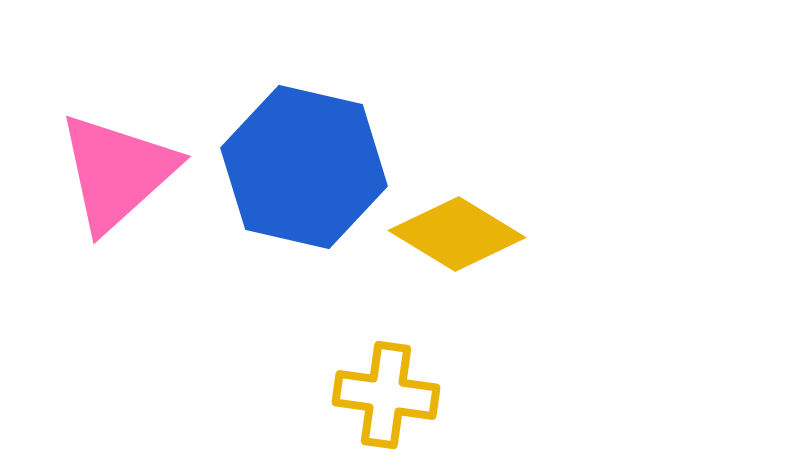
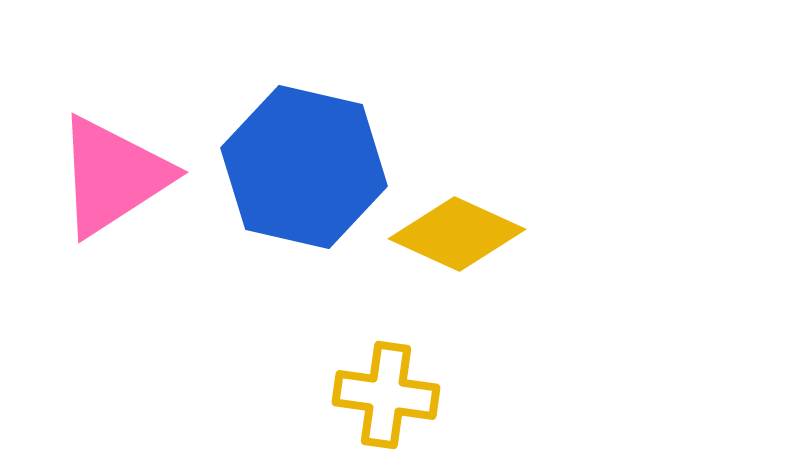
pink triangle: moved 4 px left, 4 px down; rotated 9 degrees clockwise
yellow diamond: rotated 7 degrees counterclockwise
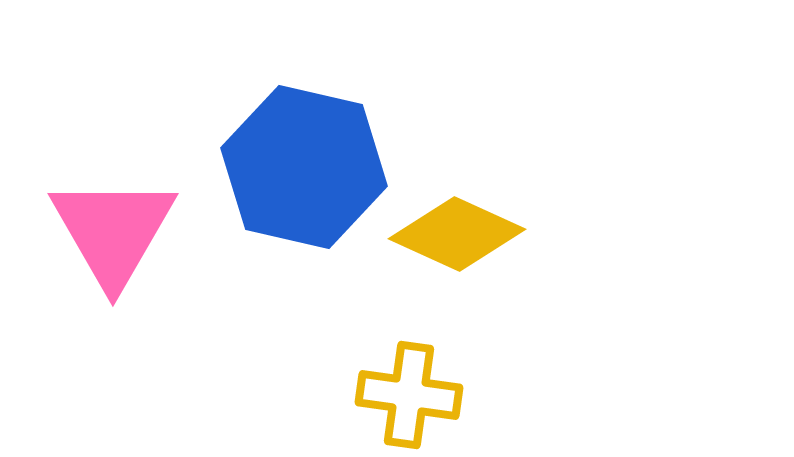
pink triangle: moved 55 px down; rotated 27 degrees counterclockwise
yellow cross: moved 23 px right
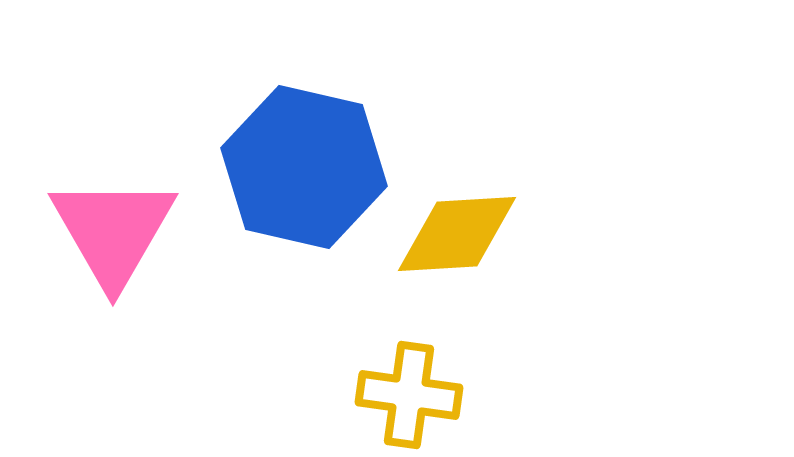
yellow diamond: rotated 28 degrees counterclockwise
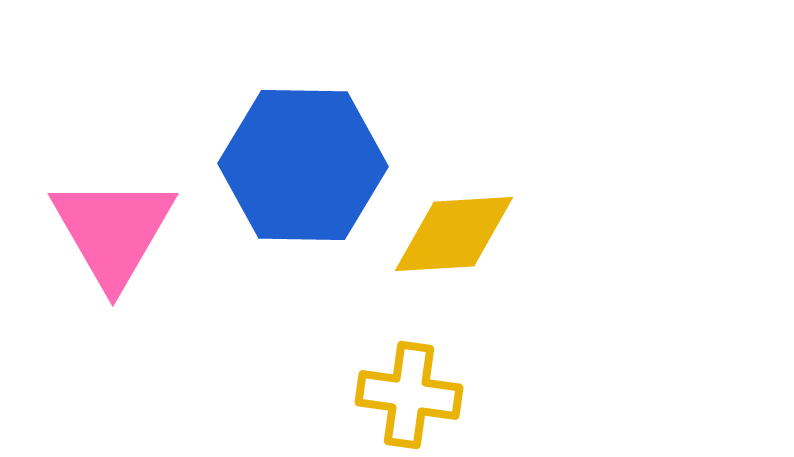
blue hexagon: moved 1 px left, 2 px up; rotated 12 degrees counterclockwise
yellow diamond: moved 3 px left
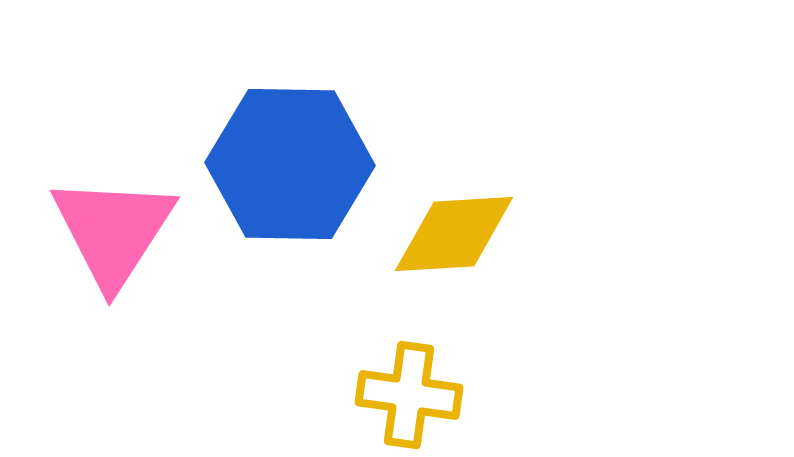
blue hexagon: moved 13 px left, 1 px up
pink triangle: rotated 3 degrees clockwise
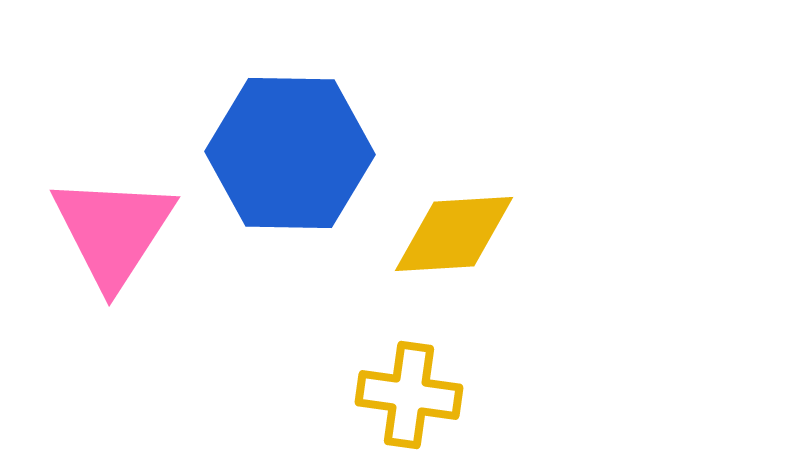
blue hexagon: moved 11 px up
